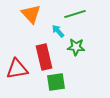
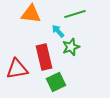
orange triangle: rotated 40 degrees counterclockwise
green star: moved 5 px left; rotated 24 degrees counterclockwise
green square: rotated 18 degrees counterclockwise
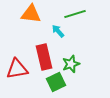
green star: moved 17 px down
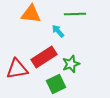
green line: rotated 15 degrees clockwise
red rectangle: rotated 70 degrees clockwise
green square: moved 2 px down
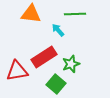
cyan arrow: moved 1 px up
red triangle: moved 2 px down
green square: rotated 24 degrees counterclockwise
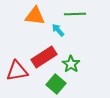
orange triangle: moved 4 px right, 2 px down
green star: rotated 18 degrees counterclockwise
